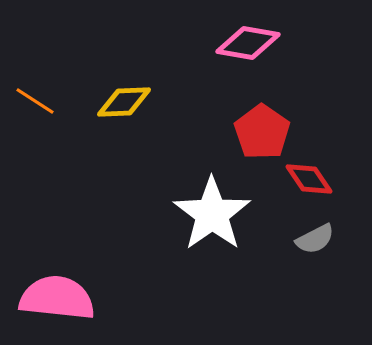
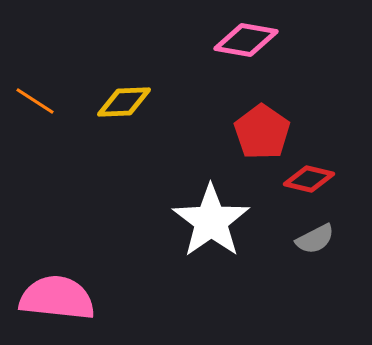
pink diamond: moved 2 px left, 3 px up
red diamond: rotated 42 degrees counterclockwise
white star: moved 1 px left, 7 px down
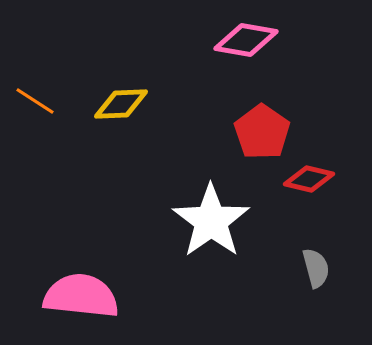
yellow diamond: moved 3 px left, 2 px down
gray semicircle: moved 1 px right, 29 px down; rotated 78 degrees counterclockwise
pink semicircle: moved 24 px right, 2 px up
